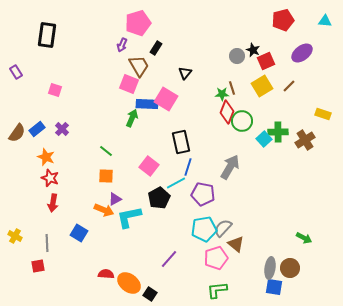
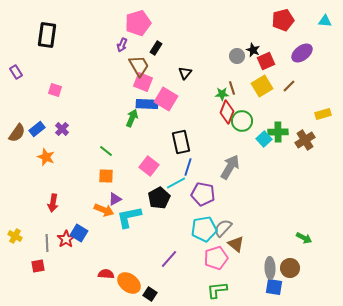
pink square at (129, 84): moved 14 px right, 2 px up
yellow rectangle at (323, 114): rotated 35 degrees counterclockwise
red star at (50, 178): moved 16 px right, 61 px down; rotated 18 degrees clockwise
gray ellipse at (270, 268): rotated 10 degrees counterclockwise
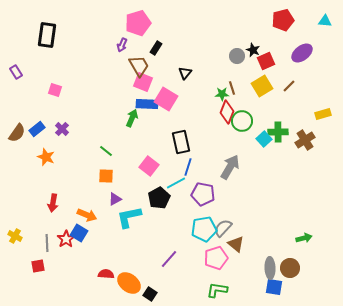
orange arrow at (104, 210): moved 17 px left, 5 px down
green arrow at (304, 238): rotated 42 degrees counterclockwise
green L-shape at (217, 290): rotated 15 degrees clockwise
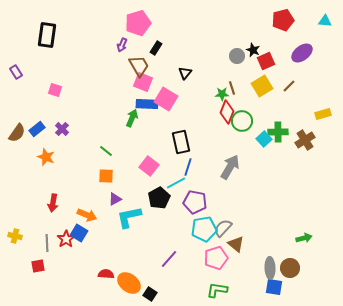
purple pentagon at (203, 194): moved 8 px left, 8 px down
yellow cross at (15, 236): rotated 16 degrees counterclockwise
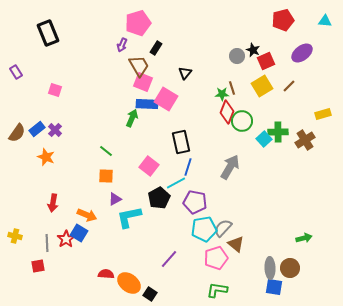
black rectangle at (47, 35): moved 1 px right, 2 px up; rotated 30 degrees counterclockwise
purple cross at (62, 129): moved 7 px left, 1 px down
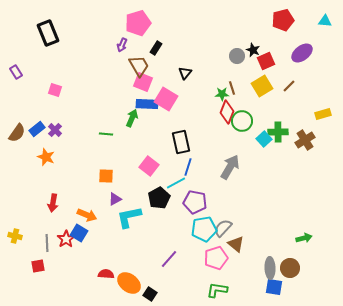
green line at (106, 151): moved 17 px up; rotated 32 degrees counterclockwise
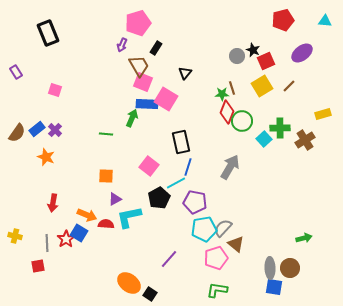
green cross at (278, 132): moved 2 px right, 4 px up
red semicircle at (106, 274): moved 50 px up
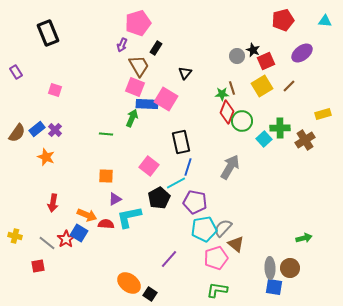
pink square at (143, 82): moved 8 px left, 5 px down
gray line at (47, 243): rotated 48 degrees counterclockwise
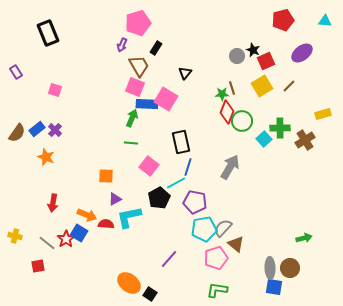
green line at (106, 134): moved 25 px right, 9 px down
